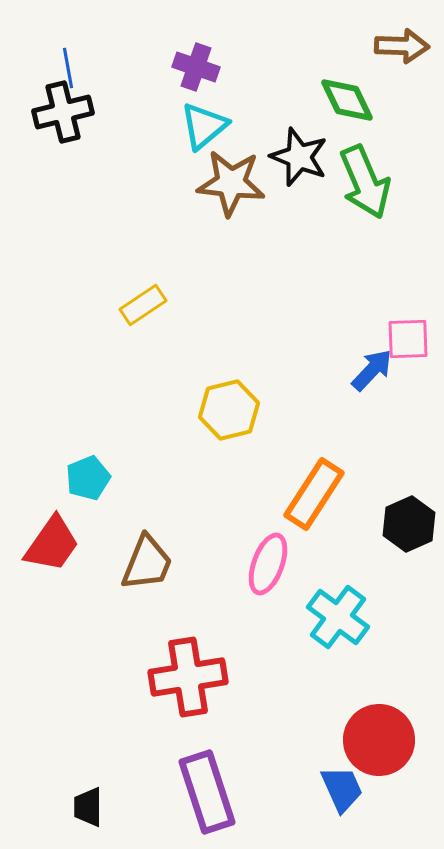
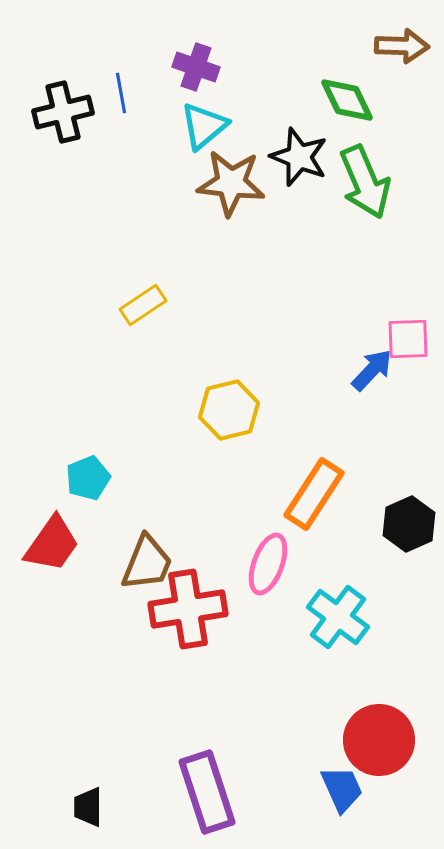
blue line: moved 53 px right, 25 px down
red cross: moved 68 px up
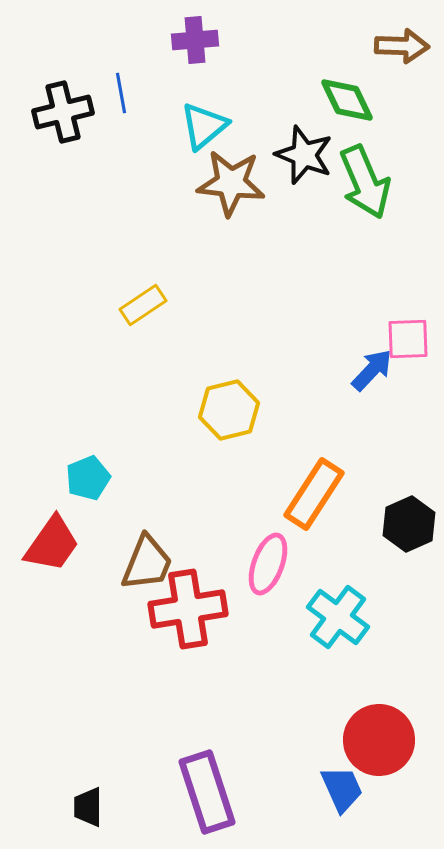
purple cross: moved 1 px left, 27 px up; rotated 24 degrees counterclockwise
black star: moved 5 px right, 2 px up
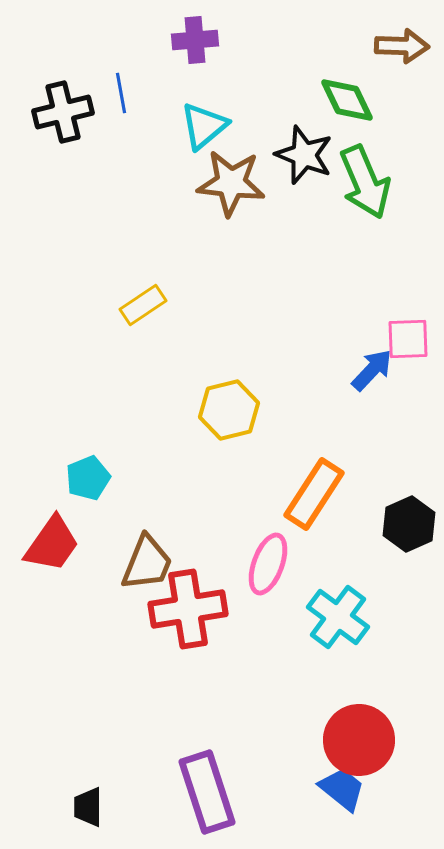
red circle: moved 20 px left
blue trapezoid: rotated 27 degrees counterclockwise
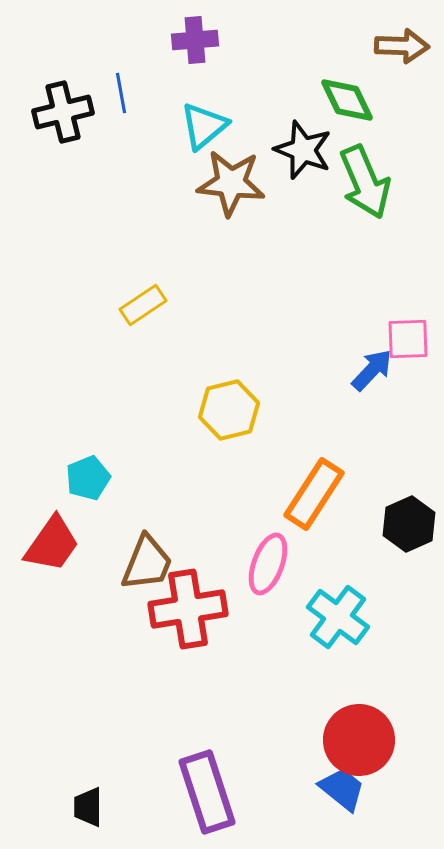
black star: moved 1 px left, 5 px up
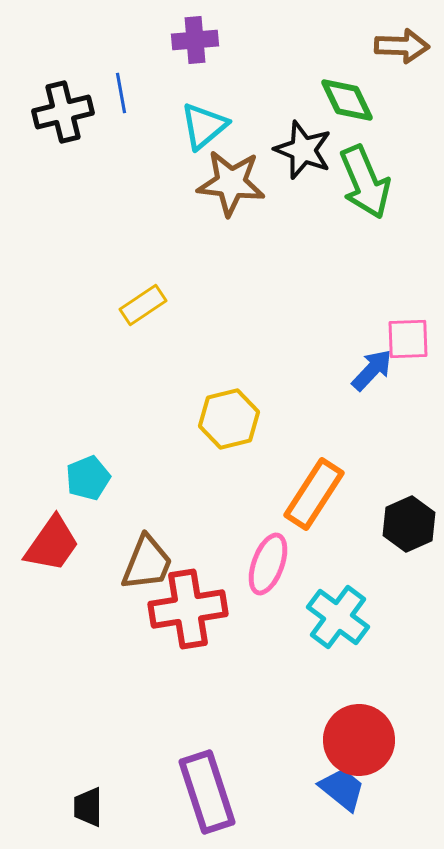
yellow hexagon: moved 9 px down
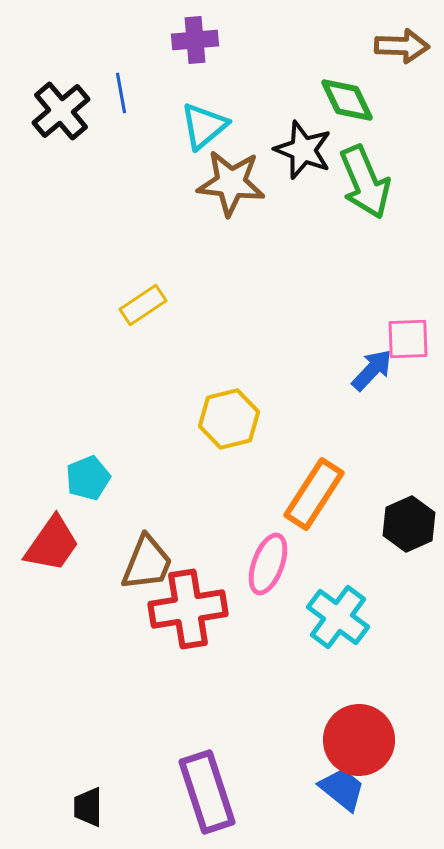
black cross: moved 2 px left, 1 px up; rotated 26 degrees counterclockwise
